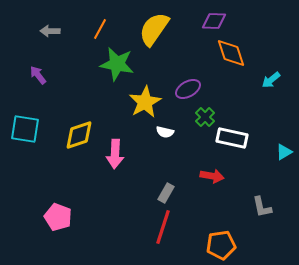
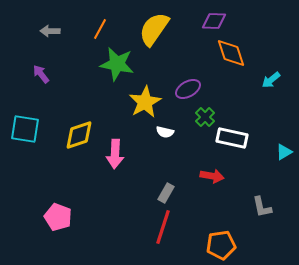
purple arrow: moved 3 px right, 1 px up
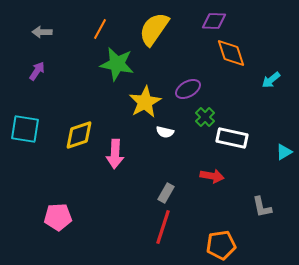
gray arrow: moved 8 px left, 1 px down
purple arrow: moved 4 px left, 3 px up; rotated 72 degrees clockwise
pink pentagon: rotated 24 degrees counterclockwise
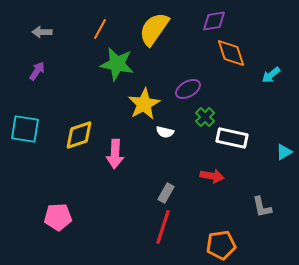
purple diamond: rotated 10 degrees counterclockwise
cyan arrow: moved 5 px up
yellow star: moved 1 px left, 2 px down
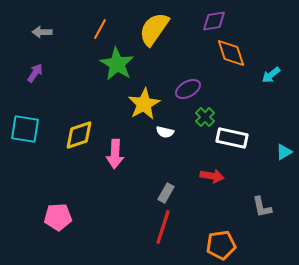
green star: rotated 20 degrees clockwise
purple arrow: moved 2 px left, 2 px down
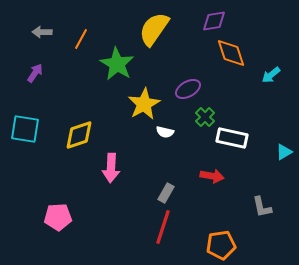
orange line: moved 19 px left, 10 px down
pink arrow: moved 4 px left, 14 px down
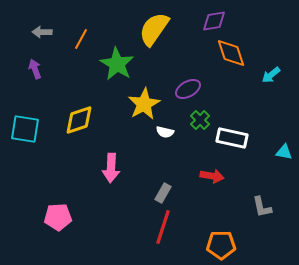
purple arrow: moved 4 px up; rotated 54 degrees counterclockwise
green cross: moved 5 px left, 3 px down
yellow diamond: moved 15 px up
cyan triangle: rotated 42 degrees clockwise
gray rectangle: moved 3 px left
orange pentagon: rotated 8 degrees clockwise
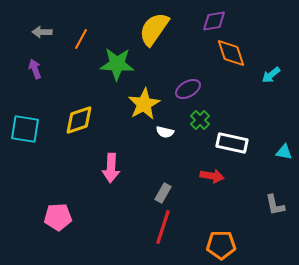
green star: rotated 28 degrees counterclockwise
white rectangle: moved 5 px down
gray L-shape: moved 13 px right, 2 px up
